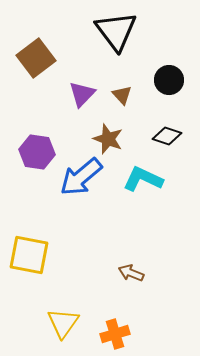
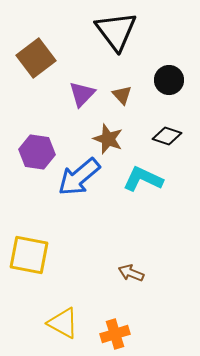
blue arrow: moved 2 px left
yellow triangle: rotated 36 degrees counterclockwise
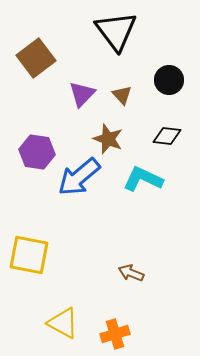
black diamond: rotated 12 degrees counterclockwise
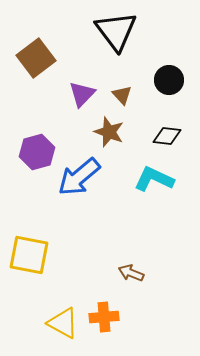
brown star: moved 1 px right, 7 px up
purple hexagon: rotated 24 degrees counterclockwise
cyan L-shape: moved 11 px right
orange cross: moved 11 px left, 17 px up; rotated 12 degrees clockwise
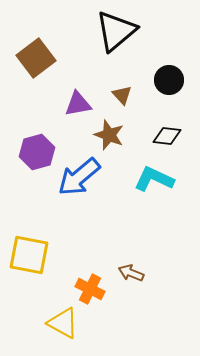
black triangle: rotated 27 degrees clockwise
purple triangle: moved 4 px left, 10 px down; rotated 36 degrees clockwise
brown star: moved 3 px down
orange cross: moved 14 px left, 28 px up; rotated 32 degrees clockwise
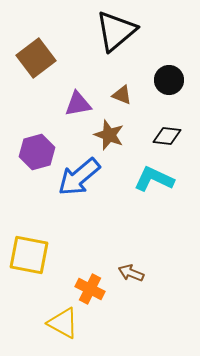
brown triangle: rotated 25 degrees counterclockwise
